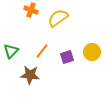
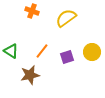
orange cross: moved 1 px right, 1 px down
yellow semicircle: moved 8 px right
green triangle: rotated 42 degrees counterclockwise
brown star: rotated 18 degrees counterclockwise
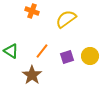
yellow semicircle: moved 1 px down
yellow circle: moved 2 px left, 4 px down
brown star: moved 2 px right; rotated 24 degrees counterclockwise
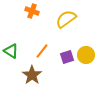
yellow circle: moved 4 px left, 1 px up
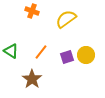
orange line: moved 1 px left, 1 px down
brown star: moved 4 px down
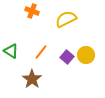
yellow semicircle: rotated 10 degrees clockwise
purple square: rotated 32 degrees counterclockwise
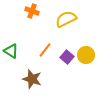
orange line: moved 4 px right, 2 px up
brown star: rotated 18 degrees counterclockwise
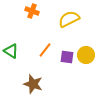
yellow semicircle: moved 3 px right
purple square: rotated 32 degrees counterclockwise
brown star: moved 1 px right, 5 px down
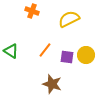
brown star: moved 19 px right
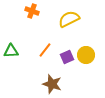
green triangle: rotated 35 degrees counterclockwise
purple square: rotated 32 degrees counterclockwise
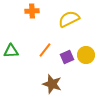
orange cross: rotated 24 degrees counterclockwise
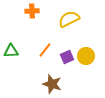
yellow circle: moved 1 px down
